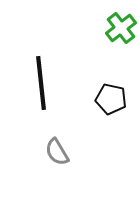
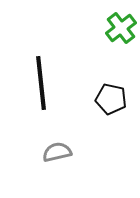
gray semicircle: rotated 108 degrees clockwise
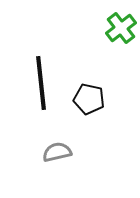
black pentagon: moved 22 px left
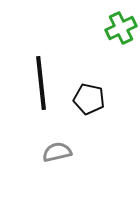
green cross: rotated 12 degrees clockwise
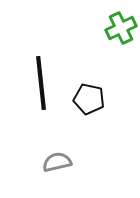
gray semicircle: moved 10 px down
